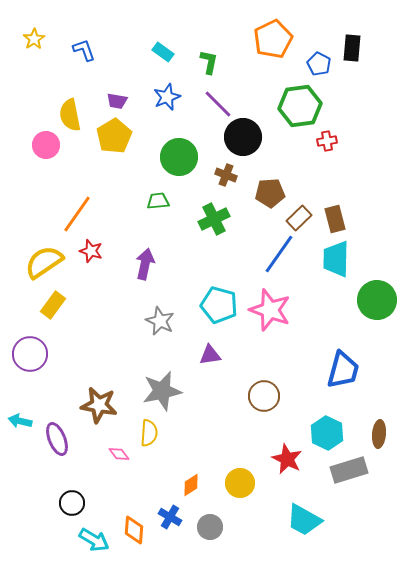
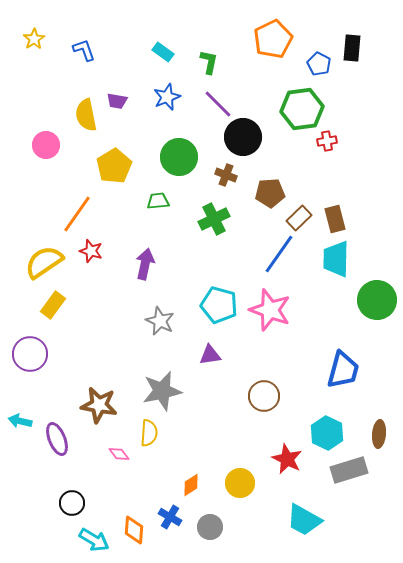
green hexagon at (300, 106): moved 2 px right, 3 px down
yellow semicircle at (70, 115): moved 16 px right
yellow pentagon at (114, 136): moved 30 px down
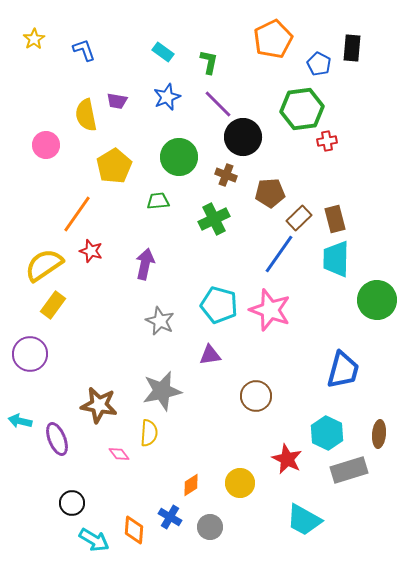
yellow semicircle at (44, 262): moved 3 px down
brown circle at (264, 396): moved 8 px left
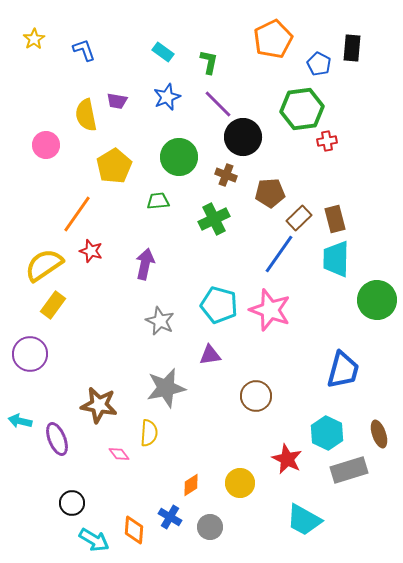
gray star at (162, 391): moved 4 px right, 3 px up
brown ellipse at (379, 434): rotated 24 degrees counterclockwise
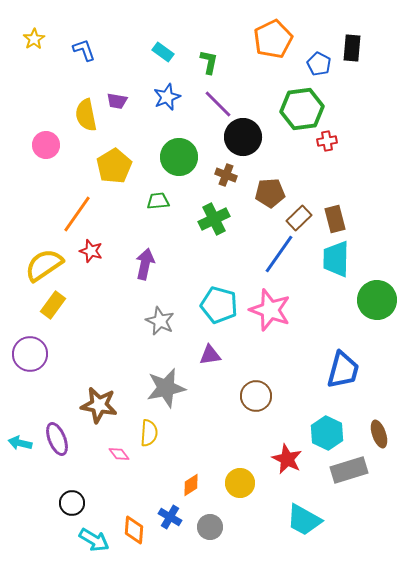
cyan arrow at (20, 421): moved 22 px down
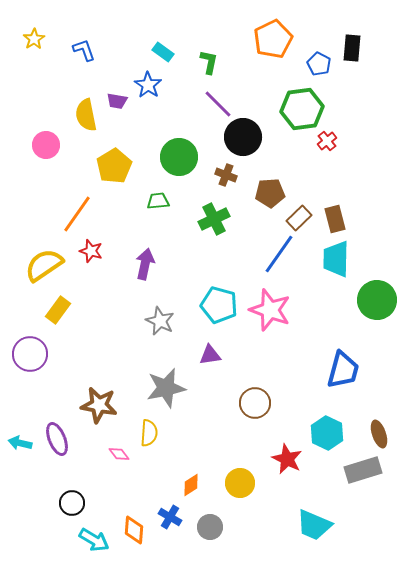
blue star at (167, 97): moved 19 px left, 12 px up; rotated 16 degrees counterclockwise
red cross at (327, 141): rotated 30 degrees counterclockwise
yellow rectangle at (53, 305): moved 5 px right, 5 px down
brown circle at (256, 396): moved 1 px left, 7 px down
gray rectangle at (349, 470): moved 14 px right
cyan trapezoid at (304, 520): moved 10 px right, 5 px down; rotated 6 degrees counterclockwise
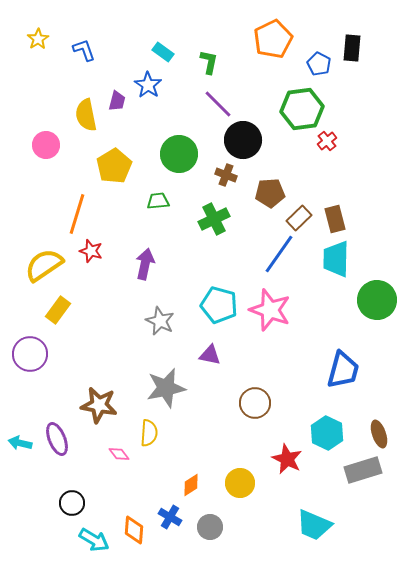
yellow star at (34, 39): moved 4 px right
purple trapezoid at (117, 101): rotated 85 degrees counterclockwise
black circle at (243, 137): moved 3 px down
green circle at (179, 157): moved 3 px up
orange line at (77, 214): rotated 18 degrees counterclockwise
purple triangle at (210, 355): rotated 20 degrees clockwise
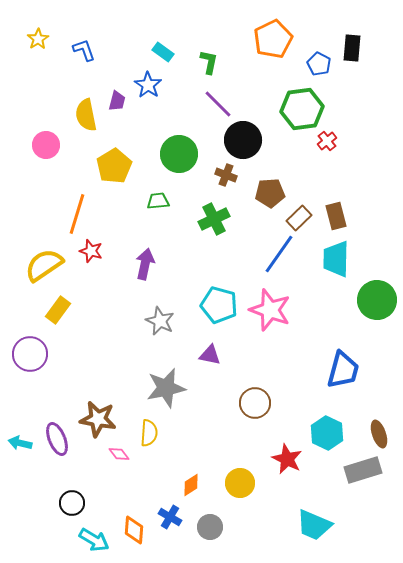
brown rectangle at (335, 219): moved 1 px right, 3 px up
brown star at (99, 405): moved 1 px left, 14 px down
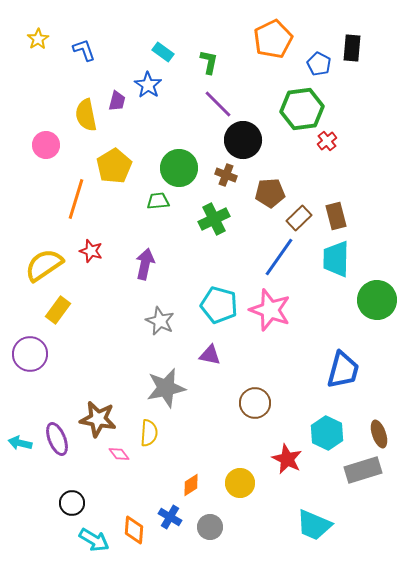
green circle at (179, 154): moved 14 px down
orange line at (77, 214): moved 1 px left, 15 px up
blue line at (279, 254): moved 3 px down
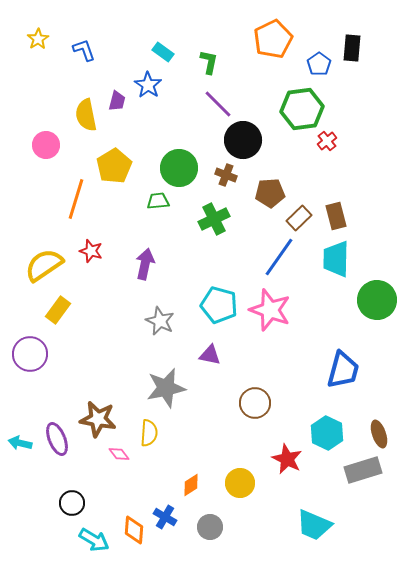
blue pentagon at (319, 64): rotated 10 degrees clockwise
blue cross at (170, 517): moved 5 px left
